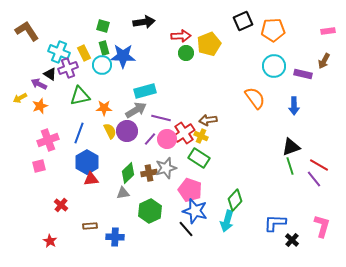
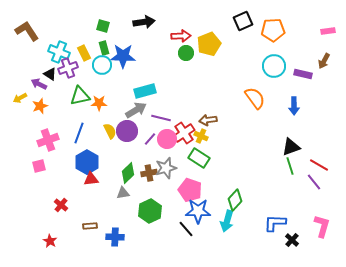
orange star at (104, 108): moved 5 px left, 5 px up
purple line at (314, 179): moved 3 px down
blue star at (195, 211): moved 3 px right; rotated 15 degrees counterclockwise
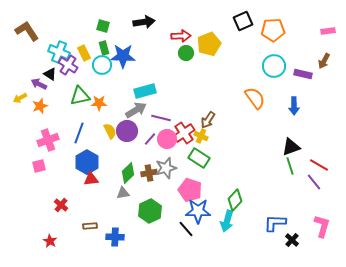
purple cross at (68, 68): moved 3 px up; rotated 36 degrees counterclockwise
brown arrow at (208, 120): rotated 48 degrees counterclockwise
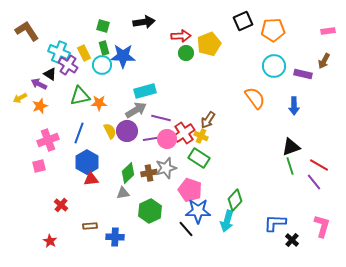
purple line at (150, 139): rotated 40 degrees clockwise
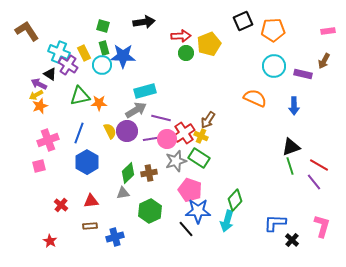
yellow arrow at (20, 98): moved 16 px right, 3 px up
orange semicircle at (255, 98): rotated 30 degrees counterclockwise
gray star at (166, 168): moved 10 px right, 7 px up
red triangle at (91, 179): moved 22 px down
blue cross at (115, 237): rotated 18 degrees counterclockwise
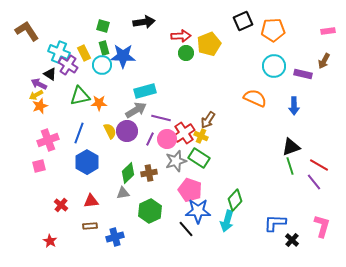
purple line at (150, 139): rotated 56 degrees counterclockwise
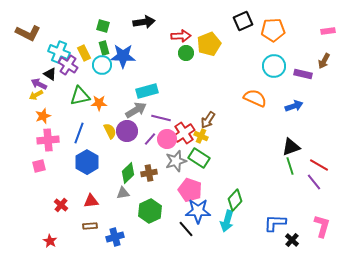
brown L-shape at (27, 31): moved 1 px right, 2 px down; rotated 150 degrees clockwise
cyan rectangle at (145, 91): moved 2 px right
orange star at (40, 106): moved 3 px right, 10 px down
blue arrow at (294, 106): rotated 108 degrees counterclockwise
purple line at (150, 139): rotated 16 degrees clockwise
pink cross at (48, 140): rotated 15 degrees clockwise
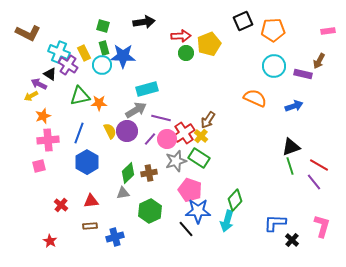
brown arrow at (324, 61): moved 5 px left
cyan rectangle at (147, 91): moved 2 px up
yellow arrow at (36, 95): moved 5 px left, 1 px down
yellow cross at (201, 136): rotated 16 degrees clockwise
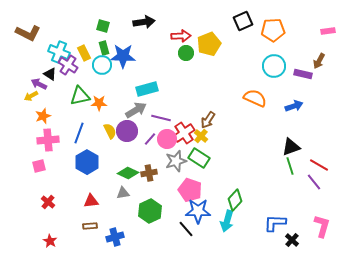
green diamond at (128, 173): rotated 70 degrees clockwise
red cross at (61, 205): moved 13 px left, 3 px up
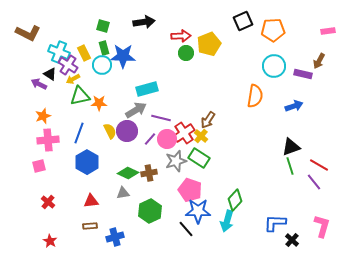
yellow arrow at (31, 96): moved 42 px right, 17 px up
orange semicircle at (255, 98): moved 2 px up; rotated 75 degrees clockwise
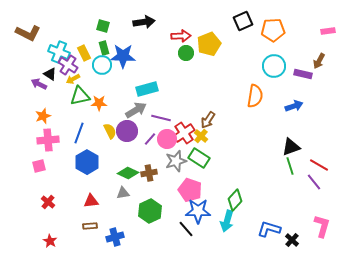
blue L-shape at (275, 223): moved 6 px left, 6 px down; rotated 15 degrees clockwise
